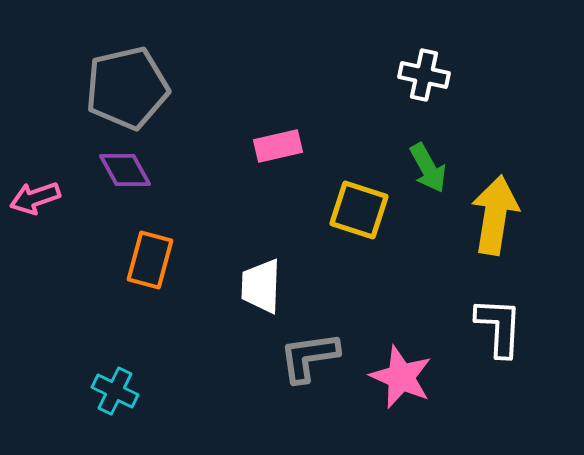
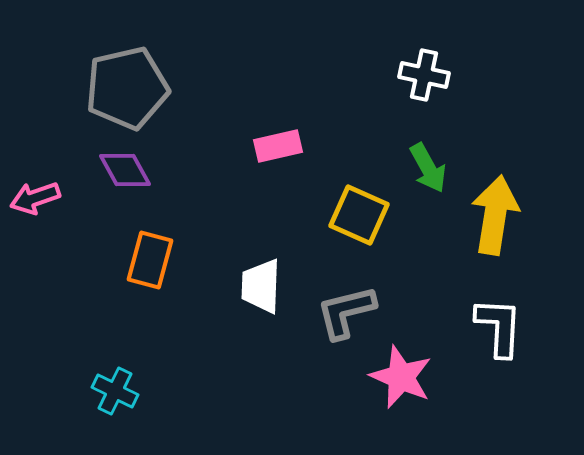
yellow square: moved 5 px down; rotated 6 degrees clockwise
gray L-shape: moved 37 px right, 45 px up; rotated 6 degrees counterclockwise
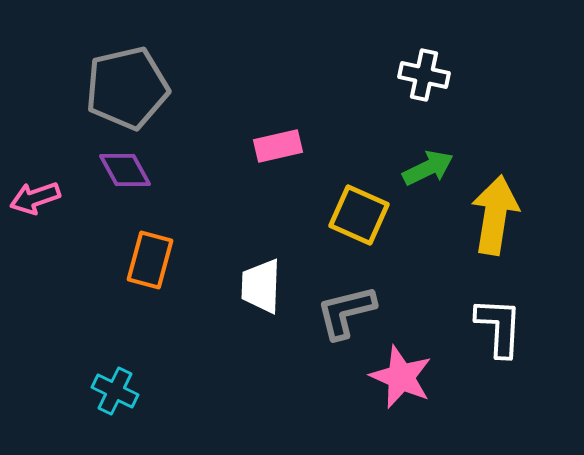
green arrow: rotated 87 degrees counterclockwise
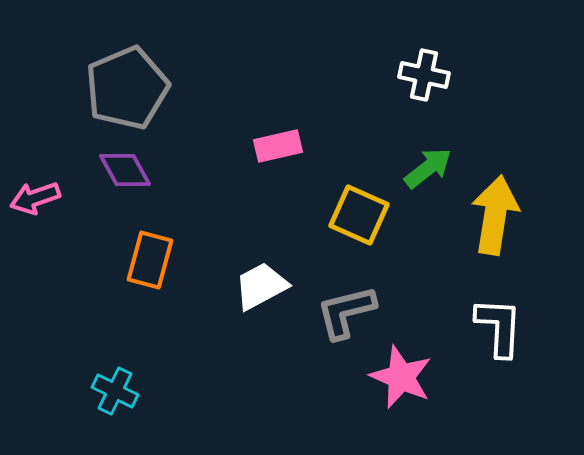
gray pentagon: rotated 10 degrees counterclockwise
green arrow: rotated 12 degrees counterclockwise
white trapezoid: rotated 60 degrees clockwise
